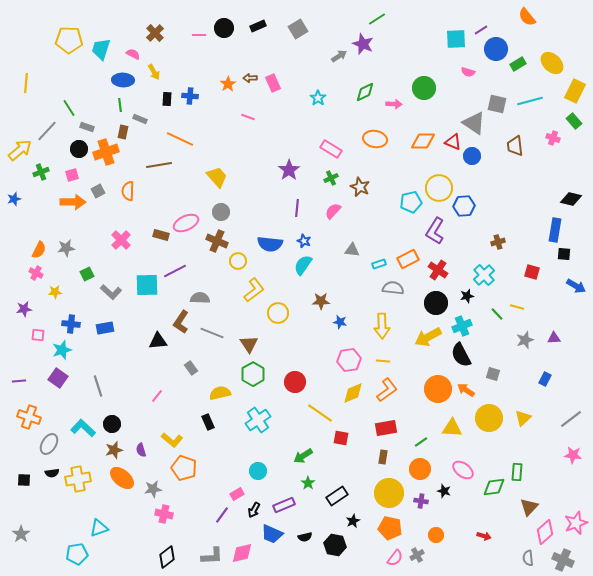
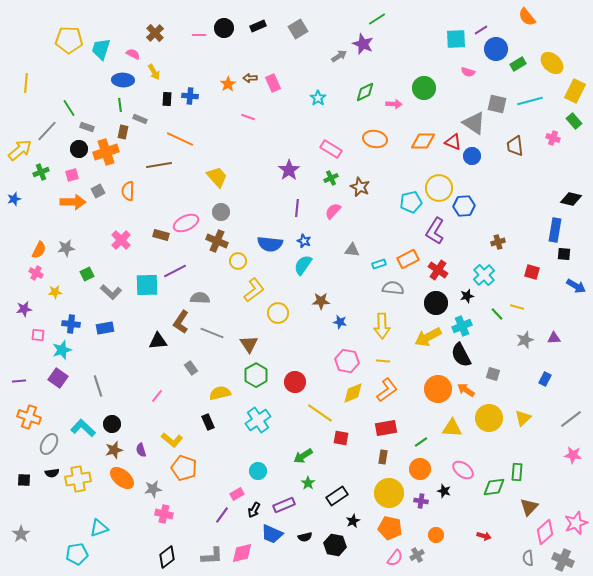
pink hexagon at (349, 360): moved 2 px left, 1 px down; rotated 20 degrees clockwise
green hexagon at (253, 374): moved 3 px right, 1 px down
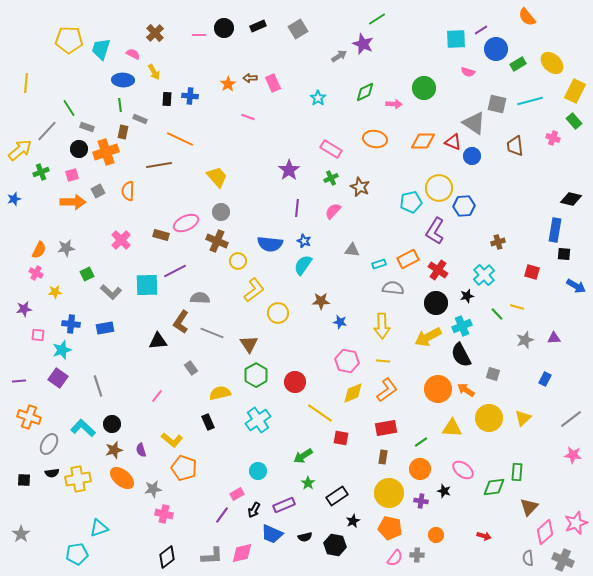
gray cross at (417, 555): rotated 32 degrees clockwise
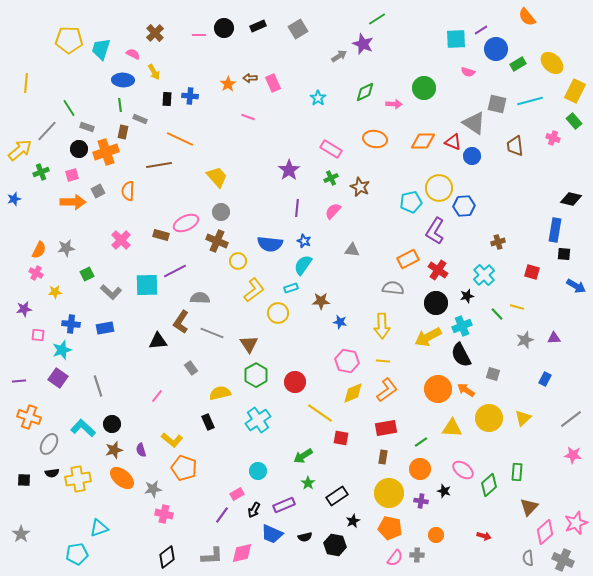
cyan rectangle at (379, 264): moved 88 px left, 24 px down
green diamond at (494, 487): moved 5 px left, 2 px up; rotated 35 degrees counterclockwise
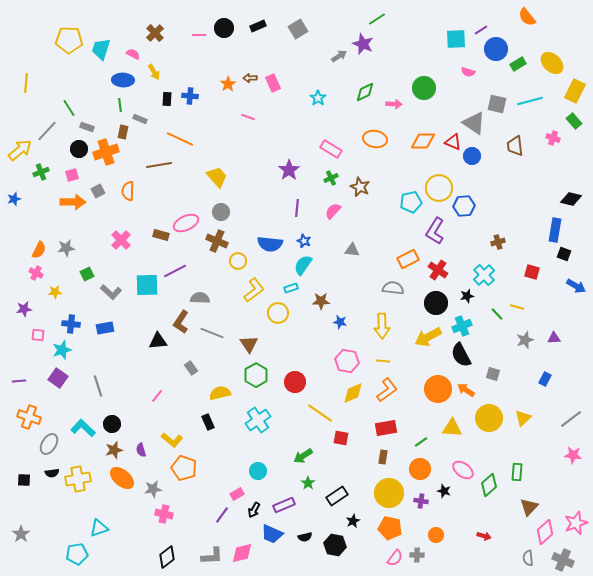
black square at (564, 254): rotated 16 degrees clockwise
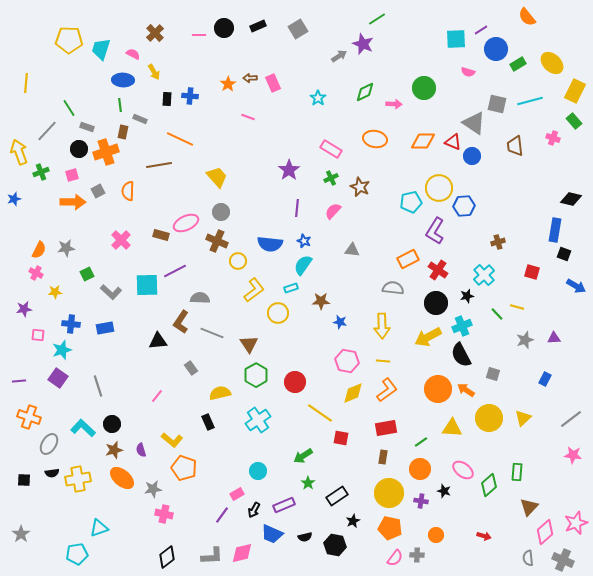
yellow arrow at (20, 150): moved 1 px left, 2 px down; rotated 70 degrees counterclockwise
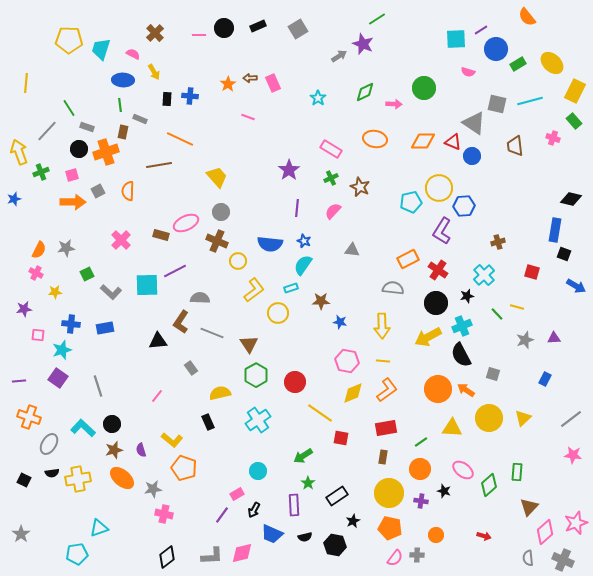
purple L-shape at (435, 231): moved 7 px right
black square at (24, 480): rotated 24 degrees clockwise
purple rectangle at (284, 505): moved 10 px right; rotated 70 degrees counterclockwise
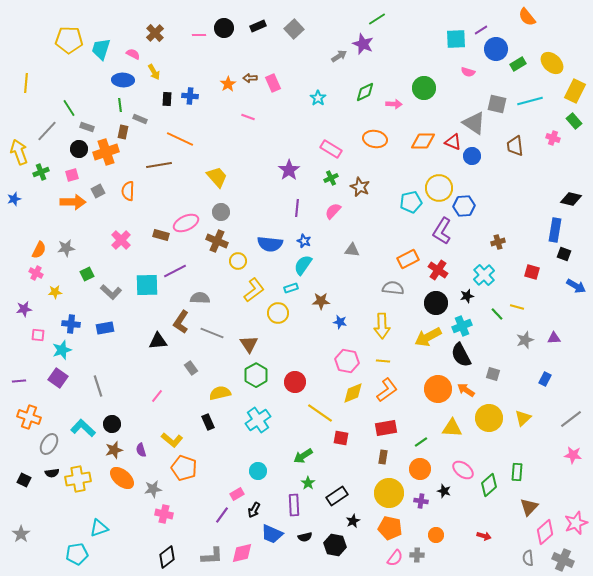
gray square at (298, 29): moved 4 px left; rotated 12 degrees counterclockwise
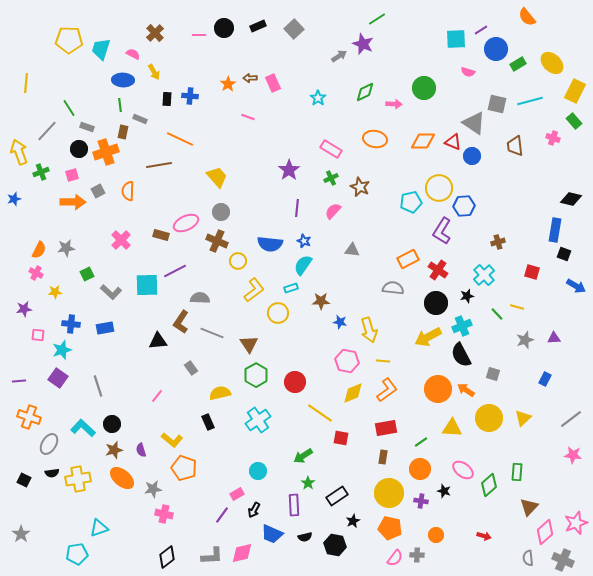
yellow arrow at (382, 326): moved 13 px left, 4 px down; rotated 15 degrees counterclockwise
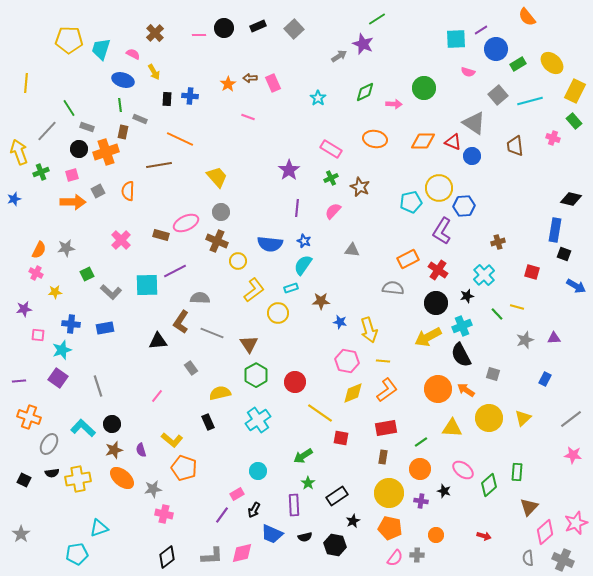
blue ellipse at (123, 80): rotated 15 degrees clockwise
gray square at (497, 104): moved 1 px right, 9 px up; rotated 36 degrees clockwise
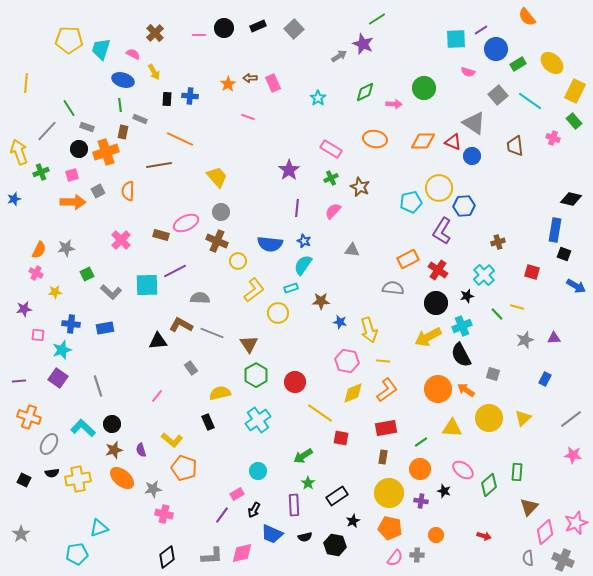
cyan line at (530, 101): rotated 50 degrees clockwise
brown L-shape at (181, 322): moved 3 px down; rotated 85 degrees clockwise
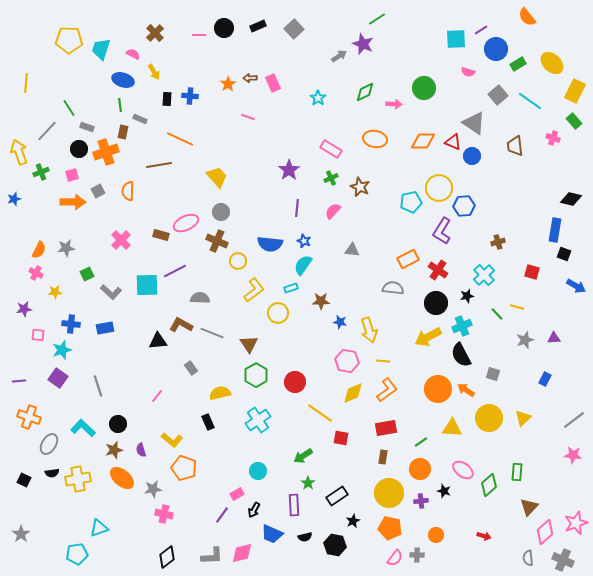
gray line at (571, 419): moved 3 px right, 1 px down
black circle at (112, 424): moved 6 px right
purple cross at (421, 501): rotated 16 degrees counterclockwise
